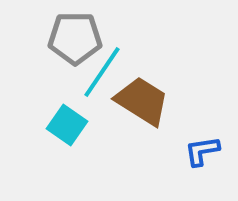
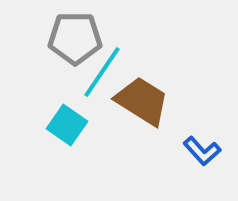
blue L-shape: rotated 123 degrees counterclockwise
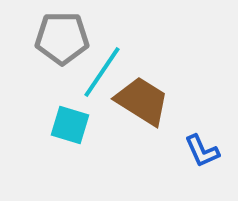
gray pentagon: moved 13 px left
cyan square: moved 3 px right; rotated 18 degrees counterclockwise
blue L-shape: rotated 18 degrees clockwise
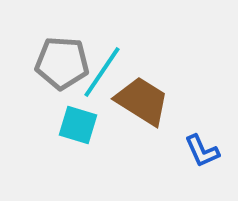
gray pentagon: moved 25 px down; rotated 4 degrees clockwise
cyan square: moved 8 px right
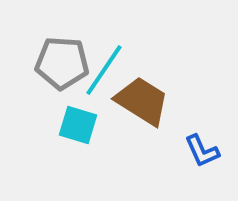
cyan line: moved 2 px right, 2 px up
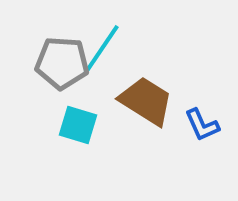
cyan line: moved 3 px left, 20 px up
brown trapezoid: moved 4 px right
blue L-shape: moved 26 px up
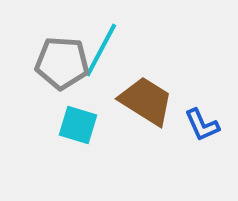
cyan line: rotated 6 degrees counterclockwise
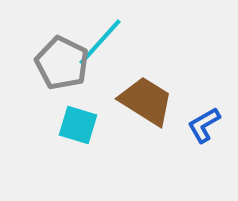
cyan line: moved 1 px left, 8 px up; rotated 14 degrees clockwise
gray pentagon: rotated 22 degrees clockwise
blue L-shape: moved 2 px right; rotated 84 degrees clockwise
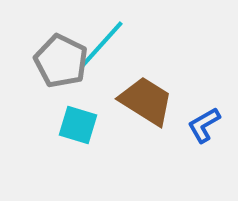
cyan line: moved 2 px right, 2 px down
gray pentagon: moved 1 px left, 2 px up
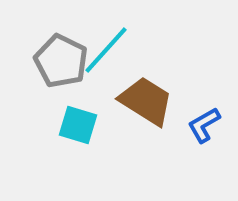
cyan line: moved 4 px right, 6 px down
